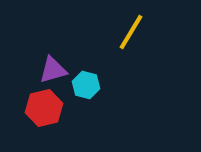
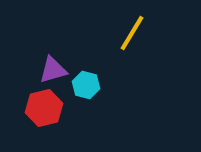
yellow line: moved 1 px right, 1 px down
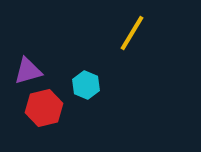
purple triangle: moved 25 px left, 1 px down
cyan hexagon: rotated 8 degrees clockwise
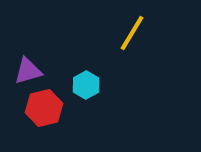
cyan hexagon: rotated 8 degrees clockwise
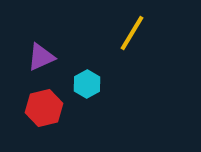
purple triangle: moved 13 px right, 14 px up; rotated 8 degrees counterclockwise
cyan hexagon: moved 1 px right, 1 px up
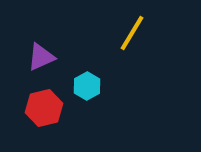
cyan hexagon: moved 2 px down
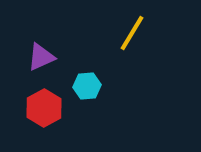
cyan hexagon: rotated 24 degrees clockwise
red hexagon: rotated 15 degrees counterclockwise
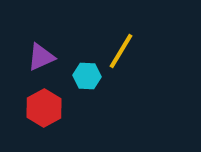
yellow line: moved 11 px left, 18 px down
cyan hexagon: moved 10 px up; rotated 8 degrees clockwise
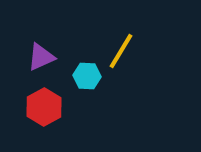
red hexagon: moved 1 px up
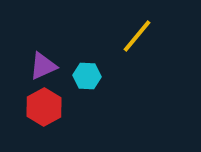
yellow line: moved 16 px right, 15 px up; rotated 9 degrees clockwise
purple triangle: moved 2 px right, 9 px down
